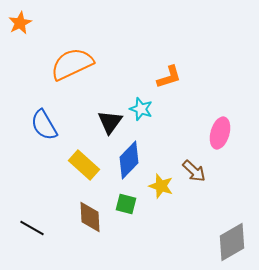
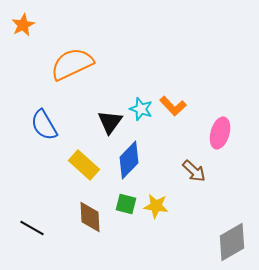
orange star: moved 3 px right, 2 px down
orange L-shape: moved 4 px right, 29 px down; rotated 64 degrees clockwise
yellow star: moved 5 px left, 20 px down; rotated 10 degrees counterclockwise
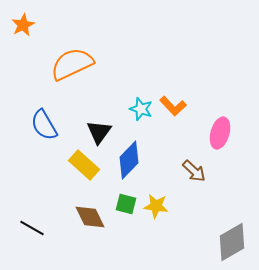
black triangle: moved 11 px left, 10 px down
brown diamond: rotated 24 degrees counterclockwise
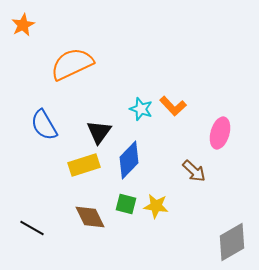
yellow rectangle: rotated 60 degrees counterclockwise
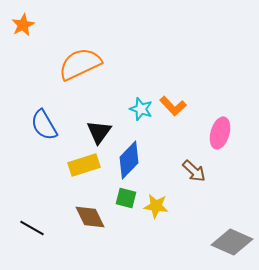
orange semicircle: moved 8 px right
green square: moved 6 px up
gray diamond: rotated 54 degrees clockwise
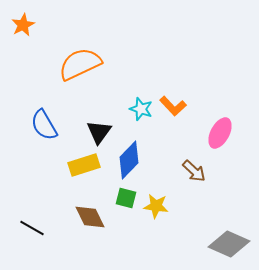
pink ellipse: rotated 12 degrees clockwise
gray diamond: moved 3 px left, 2 px down
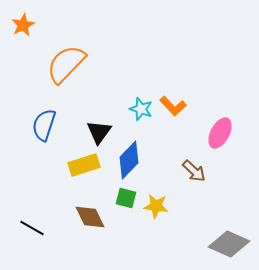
orange semicircle: moved 14 px left; rotated 21 degrees counterclockwise
blue semicircle: rotated 48 degrees clockwise
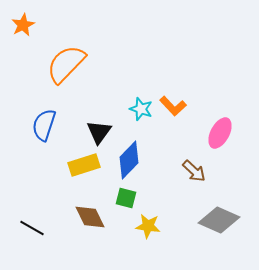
yellow star: moved 8 px left, 20 px down
gray diamond: moved 10 px left, 24 px up
